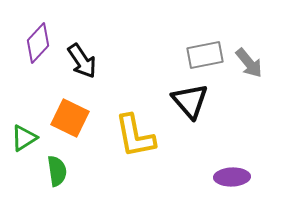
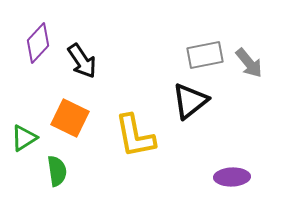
black triangle: rotated 33 degrees clockwise
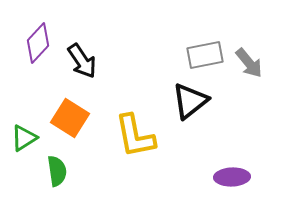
orange square: rotated 6 degrees clockwise
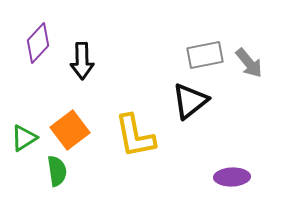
black arrow: rotated 33 degrees clockwise
orange square: moved 12 px down; rotated 21 degrees clockwise
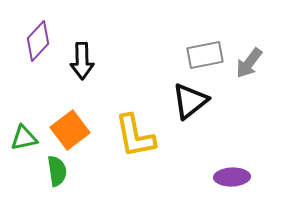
purple diamond: moved 2 px up
gray arrow: rotated 76 degrees clockwise
green triangle: rotated 20 degrees clockwise
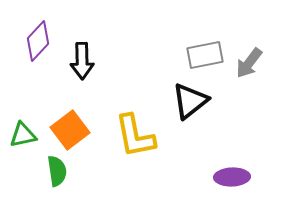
green triangle: moved 1 px left, 3 px up
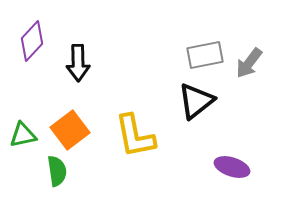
purple diamond: moved 6 px left
black arrow: moved 4 px left, 2 px down
black triangle: moved 6 px right
purple ellipse: moved 10 px up; rotated 20 degrees clockwise
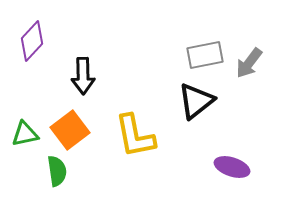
black arrow: moved 5 px right, 13 px down
green triangle: moved 2 px right, 1 px up
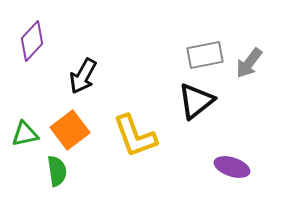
black arrow: rotated 30 degrees clockwise
yellow L-shape: rotated 9 degrees counterclockwise
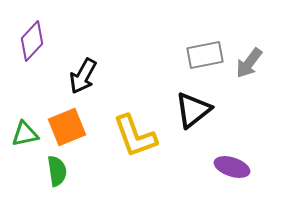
black triangle: moved 3 px left, 9 px down
orange square: moved 3 px left, 3 px up; rotated 15 degrees clockwise
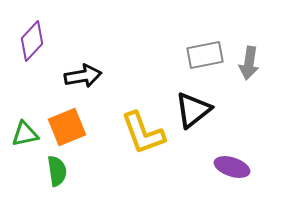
gray arrow: rotated 28 degrees counterclockwise
black arrow: rotated 129 degrees counterclockwise
yellow L-shape: moved 8 px right, 3 px up
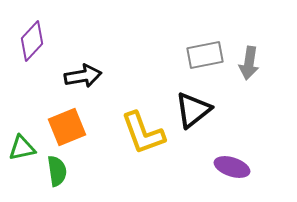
green triangle: moved 3 px left, 14 px down
